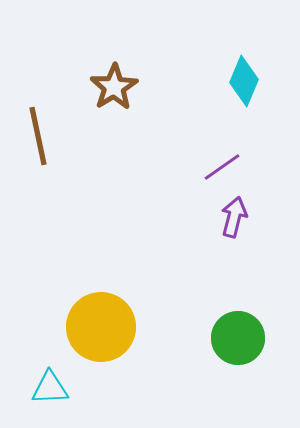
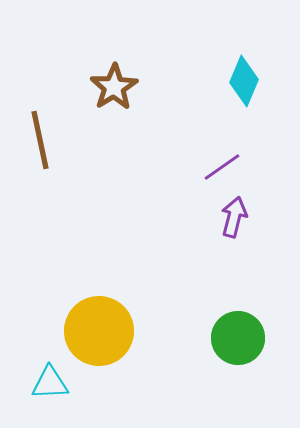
brown line: moved 2 px right, 4 px down
yellow circle: moved 2 px left, 4 px down
cyan triangle: moved 5 px up
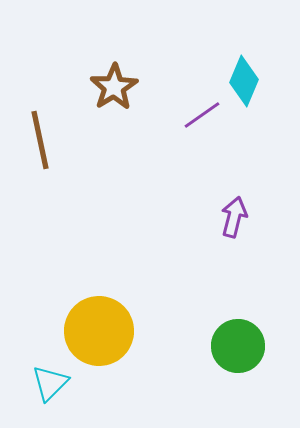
purple line: moved 20 px left, 52 px up
green circle: moved 8 px down
cyan triangle: rotated 42 degrees counterclockwise
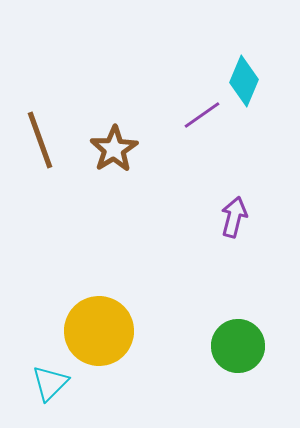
brown star: moved 62 px down
brown line: rotated 8 degrees counterclockwise
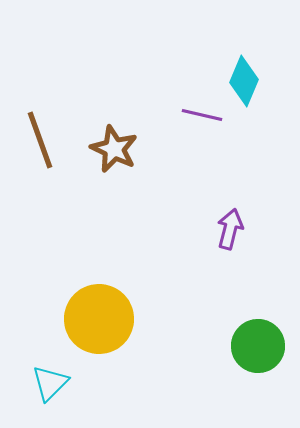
purple line: rotated 48 degrees clockwise
brown star: rotated 15 degrees counterclockwise
purple arrow: moved 4 px left, 12 px down
yellow circle: moved 12 px up
green circle: moved 20 px right
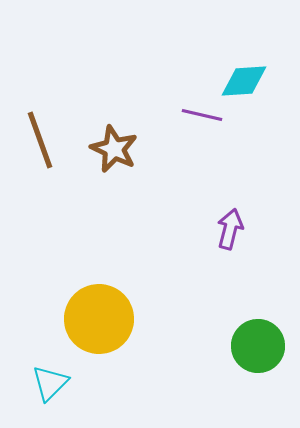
cyan diamond: rotated 63 degrees clockwise
